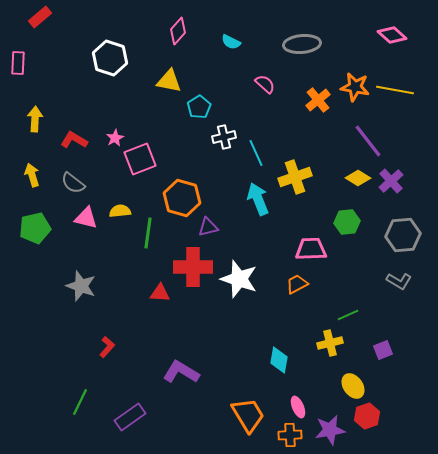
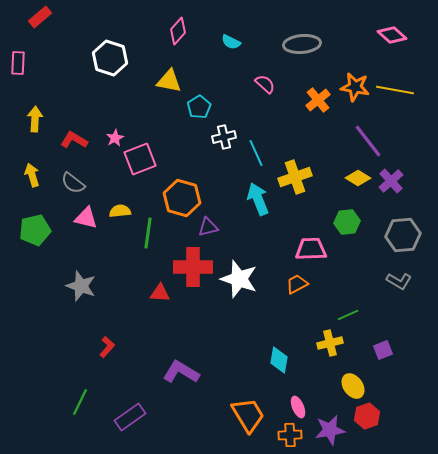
green pentagon at (35, 228): moved 2 px down
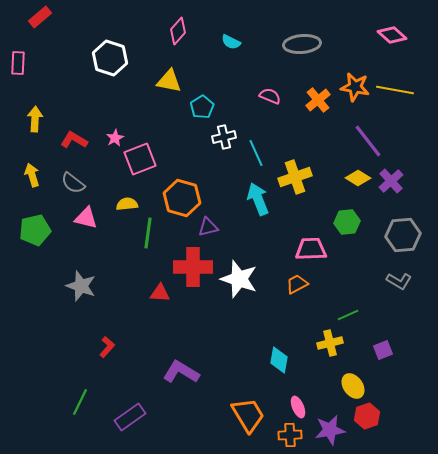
pink semicircle at (265, 84): moved 5 px right, 12 px down; rotated 20 degrees counterclockwise
cyan pentagon at (199, 107): moved 3 px right
yellow semicircle at (120, 211): moved 7 px right, 7 px up
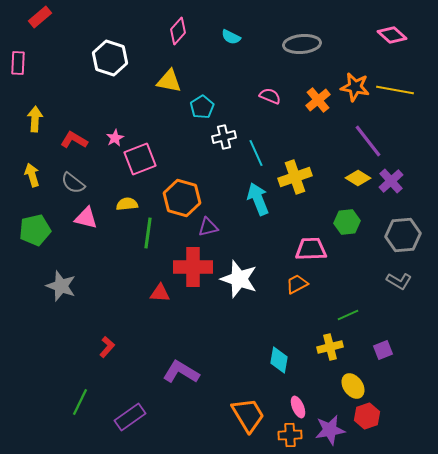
cyan semicircle at (231, 42): moved 5 px up
gray star at (81, 286): moved 20 px left
yellow cross at (330, 343): moved 4 px down
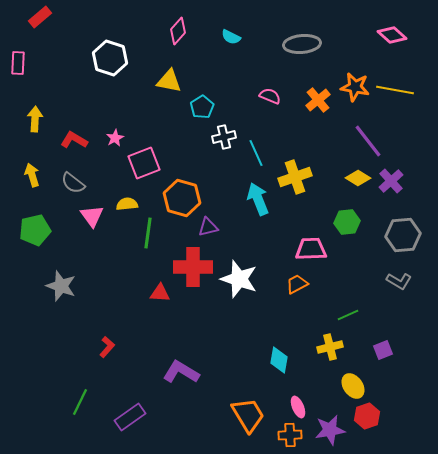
pink square at (140, 159): moved 4 px right, 4 px down
pink triangle at (86, 218): moved 6 px right, 2 px up; rotated 40 degrees clockwise
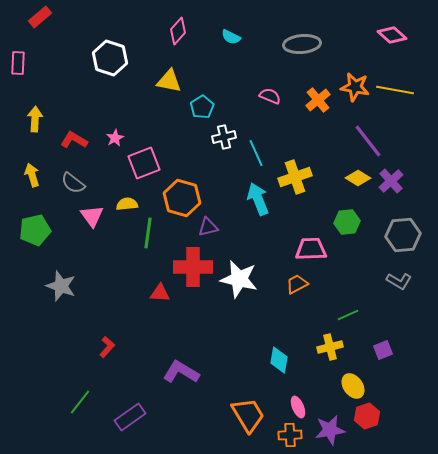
white star at (239, 279): rotated 6 degrees counterclockwise
green line at (80, 402): rotated 12 degrees clockwise
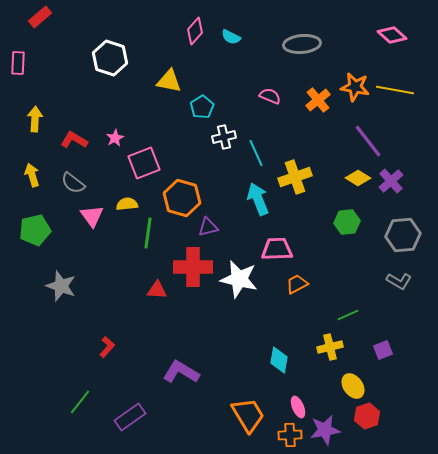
pink diamond at (178, 31): moved 17 px right
pink trapezoid at (311, 249): moved 34 px left
red triangle at (160, 293): moved 3 px left, 3 px up
purple star at (330, 430): moved 5 px left
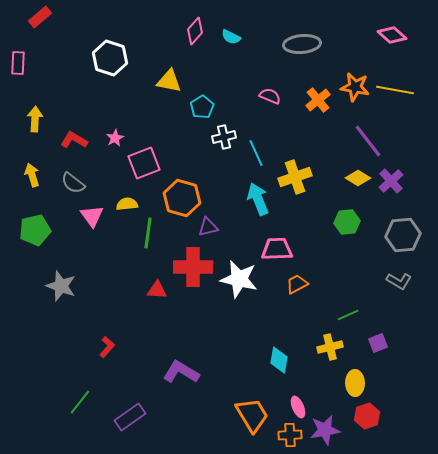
purple square at (383, 350): moved 5 px left, 7 px up
yellow ellipse at (353, 386): moved 2 px right, 3 px up; rotated 35 degrees clockwise
orange trapezoid at (248, 415): moved 4 px right
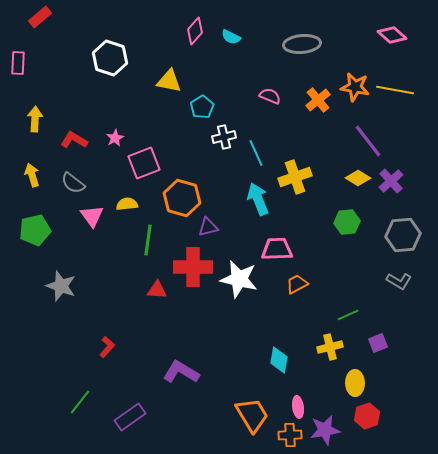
green line at (148, 233): moved 7 px down
pink ellipse at (298, 407): rotated 15 degrees clockwise
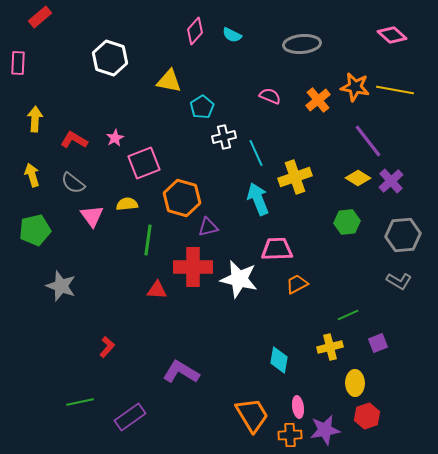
cyan semicircle at (231, 37): moved 1 px right, 2 px up
green line at (80, 402): rotated 40 degrees clockwise
